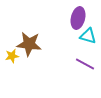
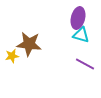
cyan triangle: moved 7 px left, 1 px up
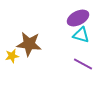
purple ellipse: rotated 50 degrees clockwise
purple line: moved 2 px left
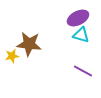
purple line: moved 7 px down
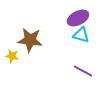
brown star: moved 1 px right, 4 px up
yellow star: rotated 24 degrees clockwise
